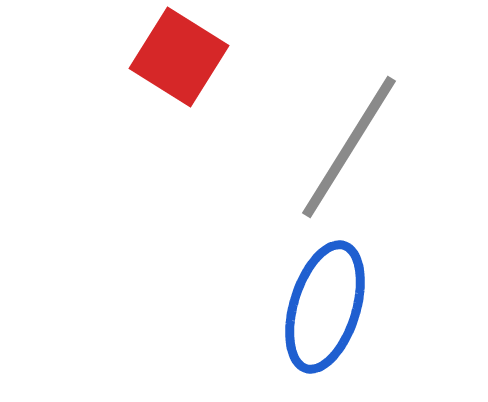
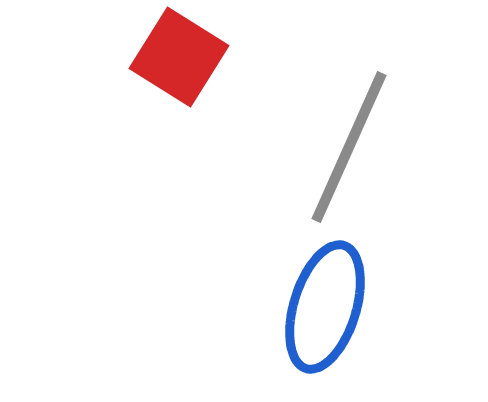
gray line: rotated 8 degrees counterclockwise
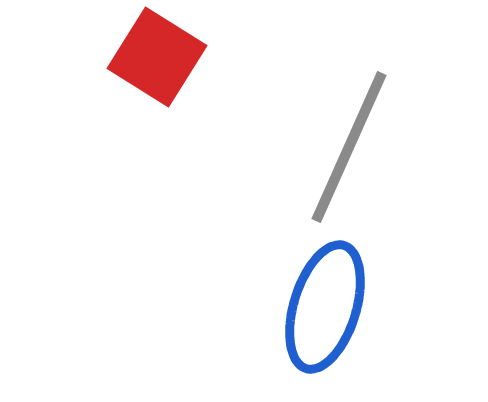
red square: moved 22 px left
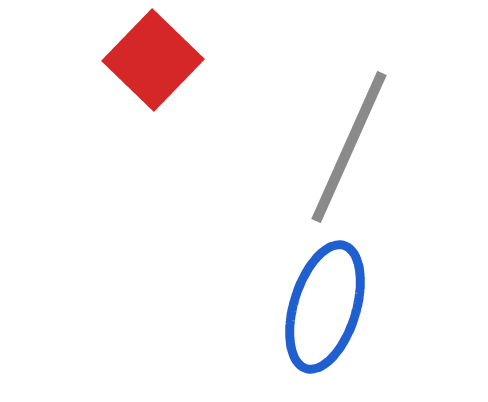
red square: moved 4 px left, 3 px down; rotated 12 degrees clockwise
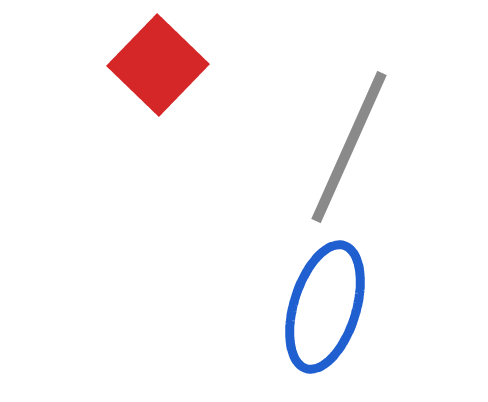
red square: moved 5 px right, 5 px down
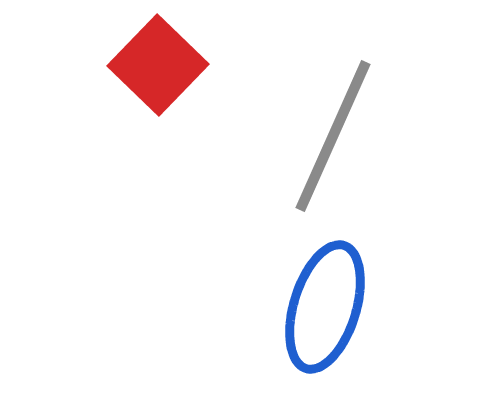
gray line: moved 16 px left, 11 px up
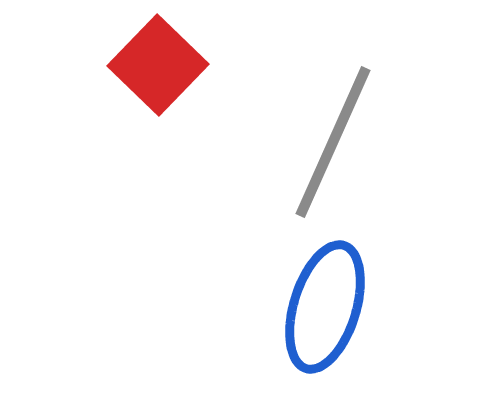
gray line: moved 6 px down
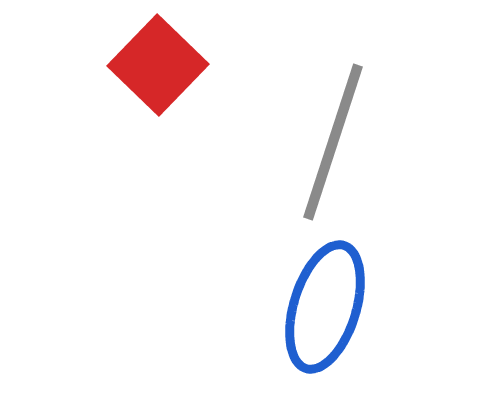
gray line: rotated 6 degrees counterclockwise
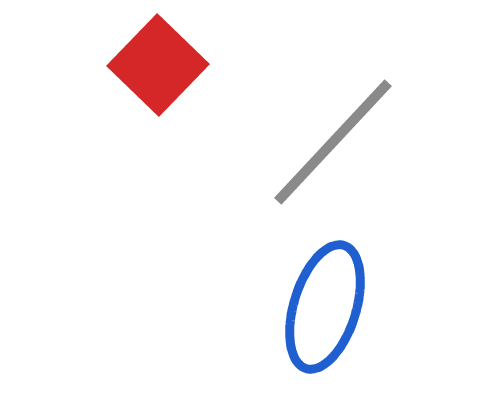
gray line: rotated 25 degrees clockwise
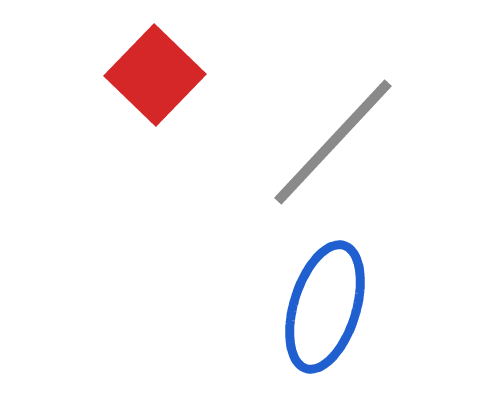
red square: moved 3 px left, 10 px down
